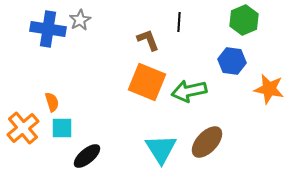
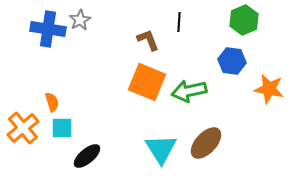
brown ellipse: moved 1 px left, 1 px down
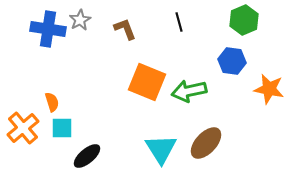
black line: rotated 18 degrees counterclockwise
brown L-shape: moved 23 px left, 11 px up
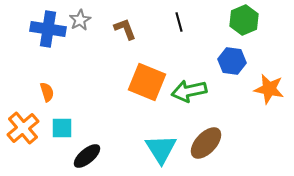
orange semicircle: moved 5 px left, 10 px up
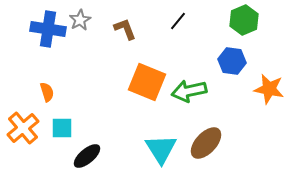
black line: moved 1 px left, 1 px up; rotated 54 degrees clockwise
